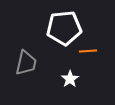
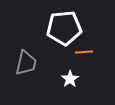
orange line: moved 4 px left, 1 px down
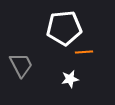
gray trapezoid: moved 5 px left, 2 px down; rotated 40 degrees counterclockwise
white star: rotated 24 degrees clockwise
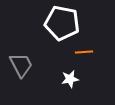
white pentagon: moved 2 px left, 5 px up; rotated 16 degrees clockwise
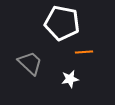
gray trapezoid: moved 9 px right, 2 px up; rotated 20 degrees counterclockwise
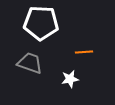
white pentagon: moved 21 px left; rotated 8 degrees counterclockwise
gray trapezoid: rotated 24 degrees counterclockwise
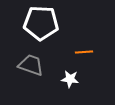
gray trapezoid: moved 1 px right, 2 px down
white star: rotated 18 degrees clockwise
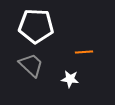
white pentagon: moved 5 px left, 3 px down
gray trapezoid: rotated 24 degrees clockwise
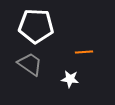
gray trapezoid: moved 1 px left, 1 px up; rotated 8 degrees counterclockwise
